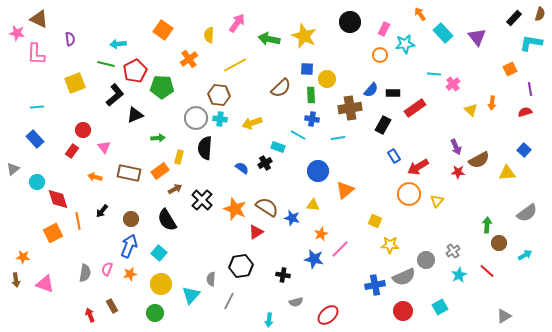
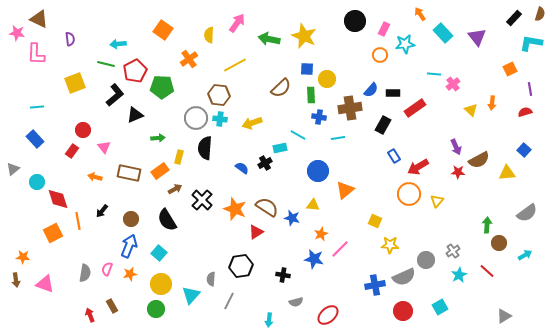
black circle at (350, 22): moved 5 px right, 1 px up
blue cross at (312, 119): moved 7 px right, 2 px up
cyan rectangle at (278, 147): moved 2 px right, 1 px down; rotated 32 degrees counterclockwise
green circle at (155, 313): moved 1 px right, 4 px up
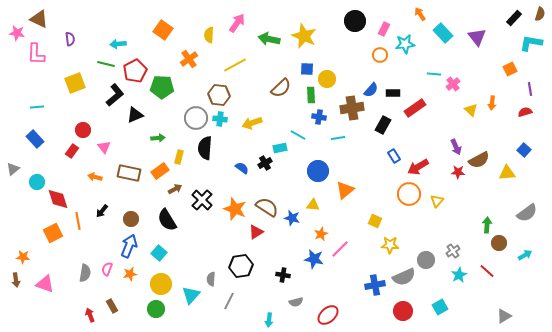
brown cross at (350, 108): moved 2 px right
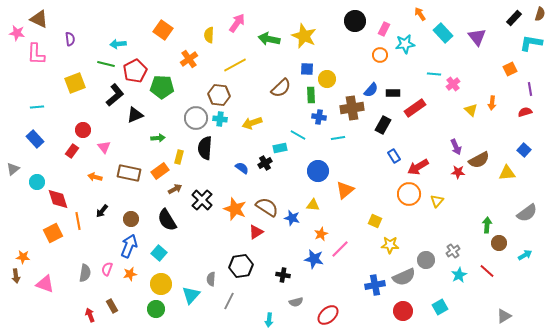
brown arrow at (16, 280): moved 4 px up
